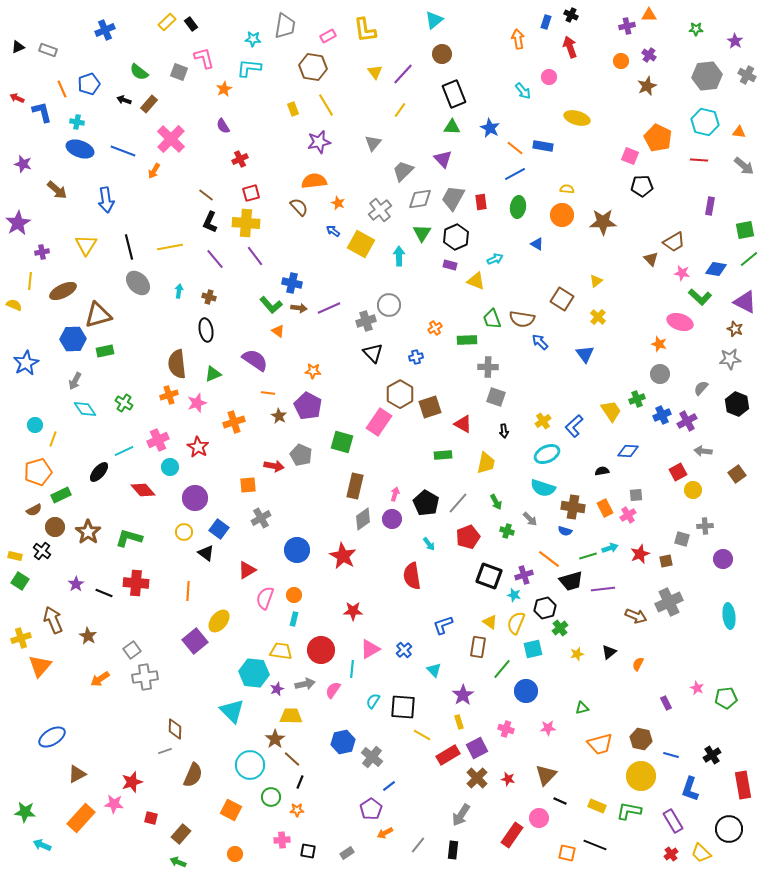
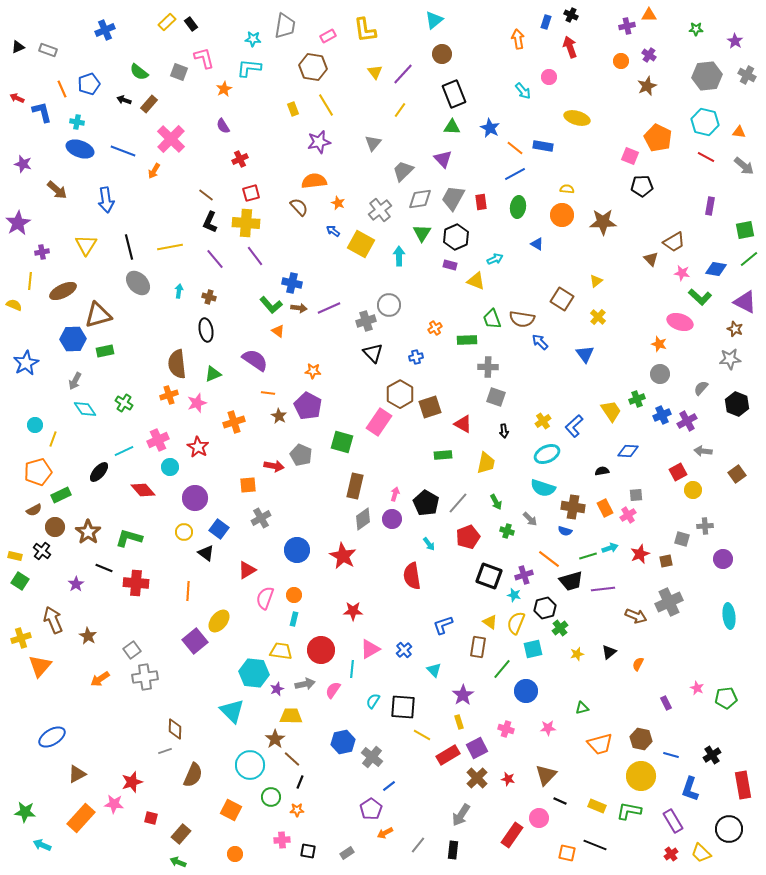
red line at (699, 160): moved 7 px right, 3 px up; rotated 24 degrees clockwise
black line at (104, 593): moved 25 px up
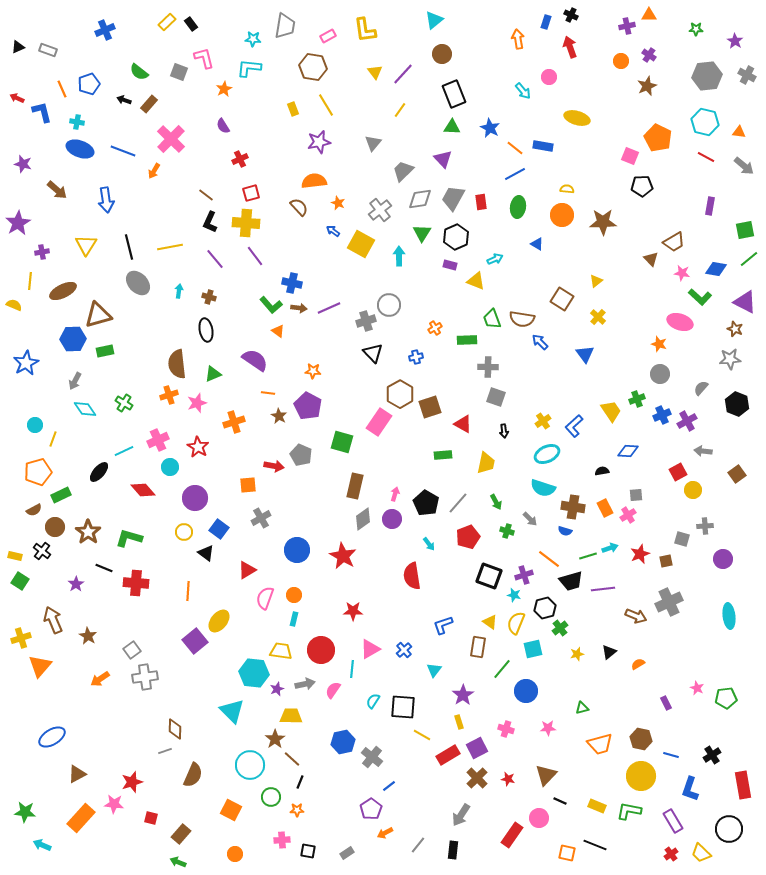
orange semicircle at (638, 664): rotated 32 degrees clockwise
cyan triangle at (434, 670): rotated 21 degrees clockwise
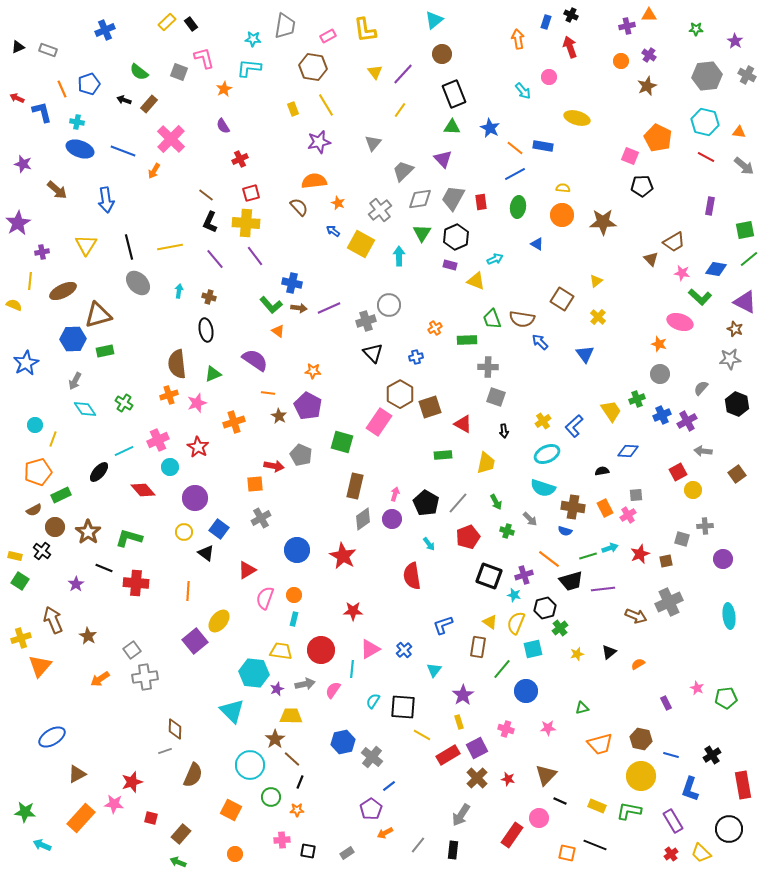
yellow semicircle at (567, 189): moved 4 px left, 1 px up
orange square at (248, 485): moved 7 px right, 1 px up
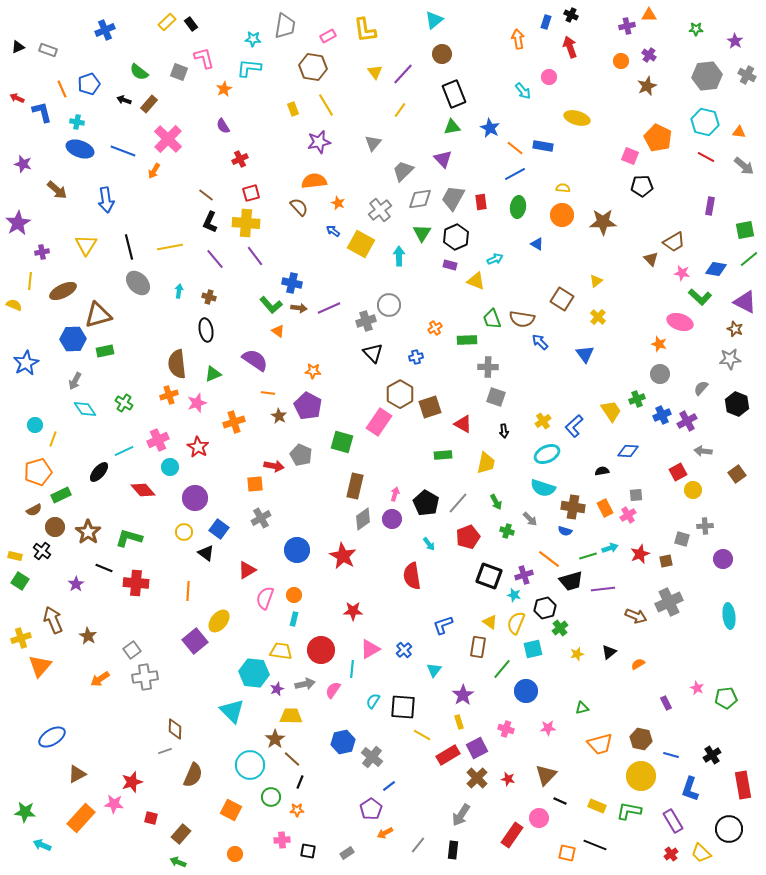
green triangle at (452, 127): rotated 12 degrees counterclockwise
pink cross at (171, 139): moved 3 px left
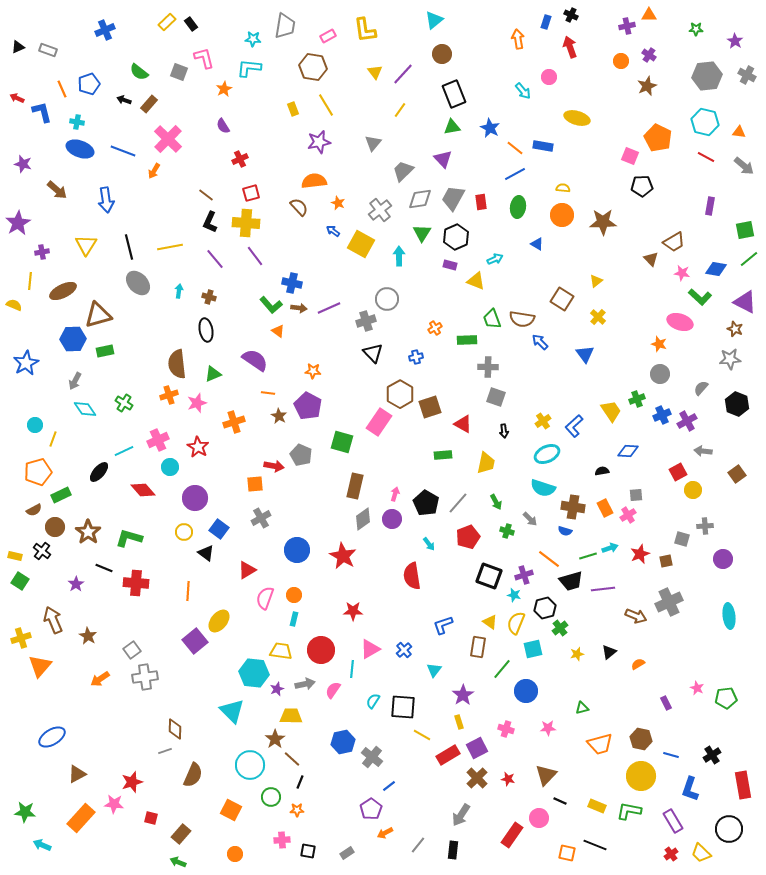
gray circle at (389, 305): moved 2 px left, 6 px up
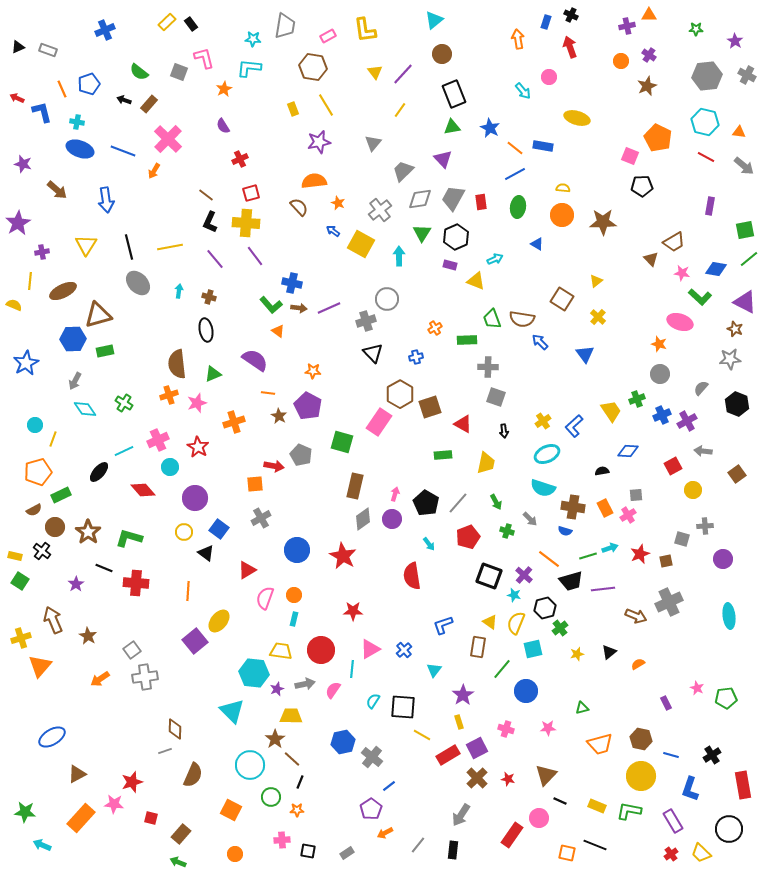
red square at (678, 472): moved 5 px left, 6 px up
purple cross at (524, 575): rotated 30 degrees counterclockwise
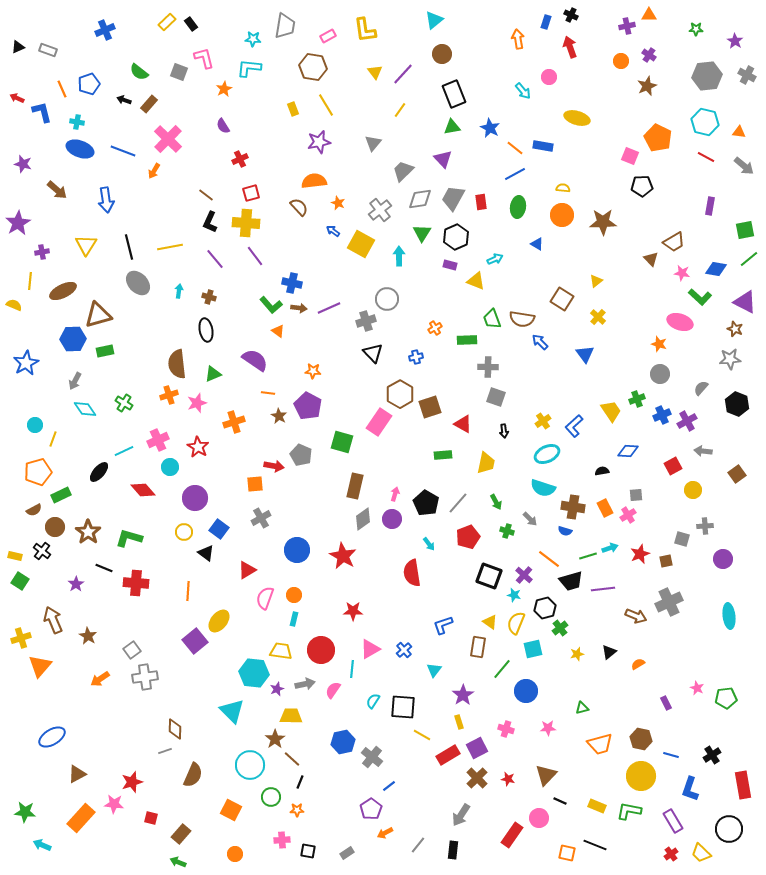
red semicircle at (412, 576): moved 3 px up
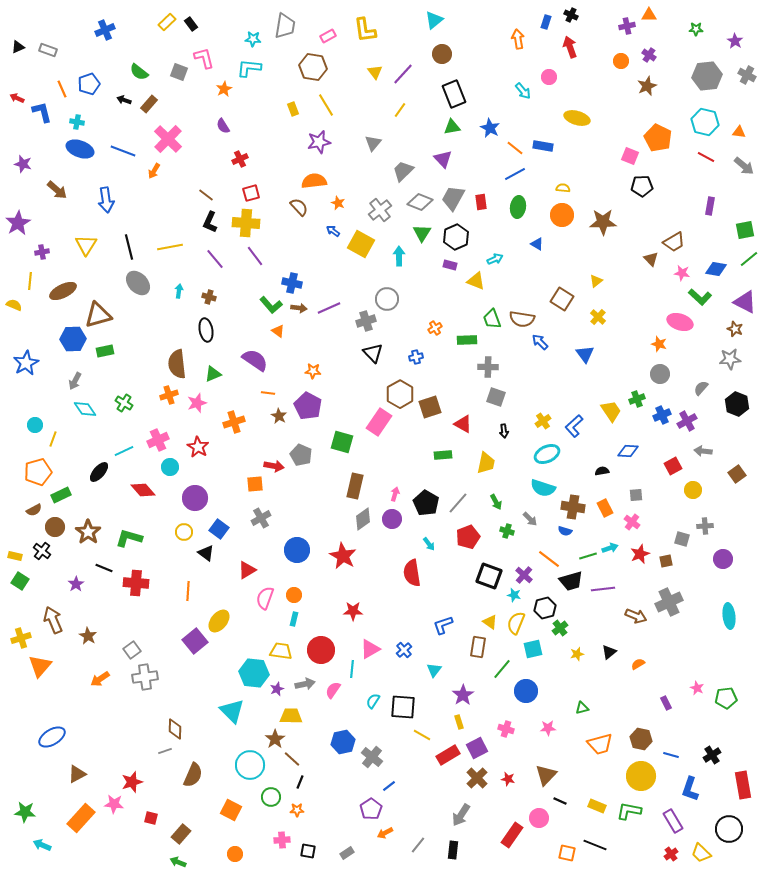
gray diamond at (420, 199): moved 3 px down; rotated 30 degrees clockwise
pink cross at (628, 515): moved 4 px right, 7 px down; rotated 21 degrees counterclockwise
